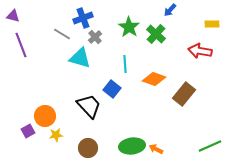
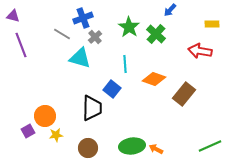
black trapezoid: moved 3 px right, 2 px down; rotated 44 degrees clockwise
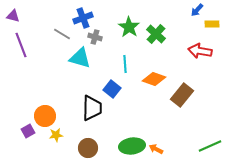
blue arrow: moved 27 px right
gray cross: rotated 32 degrees counterclockwise
brown rectangle: moved 2 px left, 1 px down
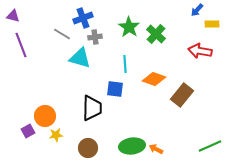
gray cross: rotated 24 degrees counterclockwise
blue square: moved 3 px right; rotated 30 degrees counterclockwise
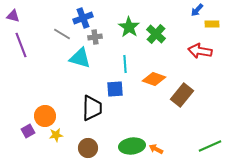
blue square: rotated 12 degrees counterclockwise
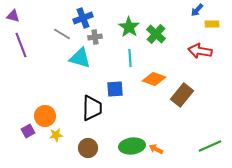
cyan line: moved 5 px right, 6 px up
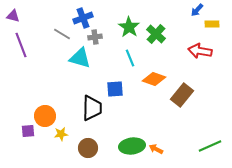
cyan line: rotated 18 degrees counterclockwise
purple square: rotated 24 degrees clockwise
yellow star: moved 5 px right, 1 px up
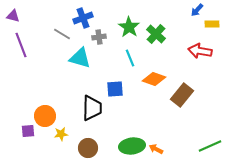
gray cross: moved 4 px right
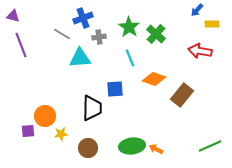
cyan triangle: rotated 20 degrees counterclockwise
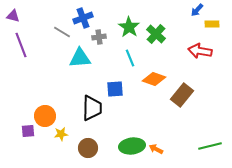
gray line: moved 2 px up
green line: rotated 10 degrees clockwise
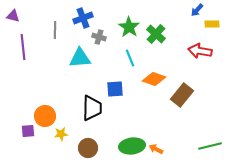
gray line: moved 7 px left, 2 px up; rotated 60 degrees clockwise
gray cross: rotated 24 degrees clockwise
purple line: moved 2 px right, 2 px down; rotated 15 degrees clockwise
